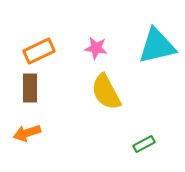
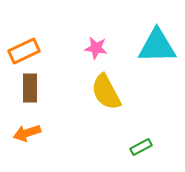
cyan triangle: rotated 12 degrees clockwise
orange rectangle: moved 15 px left
green rectangle: moved 3 px left, 3 px down
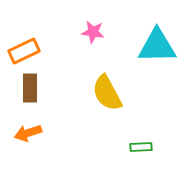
pink star: moved 3 px left, 16 px up
yellow semicircle: moved 1 px right, 1 px down
orange arrow: moved 1 px right
green rectangle: rotated 25 degrees clockwise
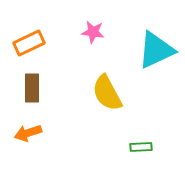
cyan triangle: moved 1 px left, 4 px down; rotated 24 degrees counterclockwise
orange rectangle: moved 5 px right, 8 px up
brown rectangle: moved 2 px right
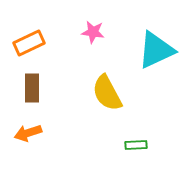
green rectangle: moved 5 px left, 2 px up
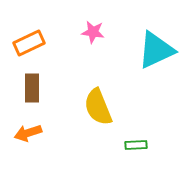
yellow semicircle: moved 9 px left, 14 px down; rotated 6 degrees clockwise
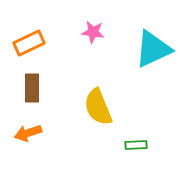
cyan triangle: moved 3 px left, 1 px up
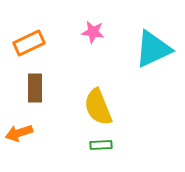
brown rectangle: moved 3 px right
orange arrow: moved 9 px left
green rectangle: moved 35 px left
